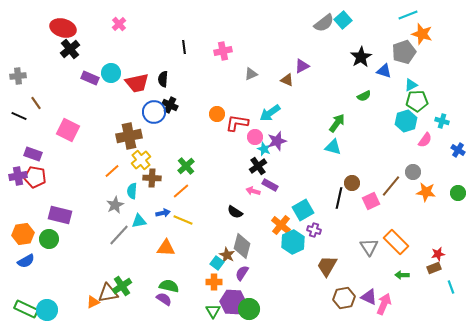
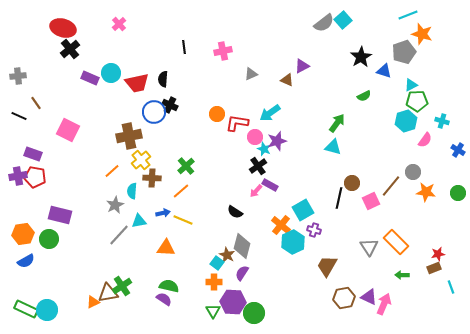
pink arrow at (253, 191): moved 3 px right; rotated 64 degrees counterclockwise
green circle at (249, 309): moved 5 px right, 4 px down
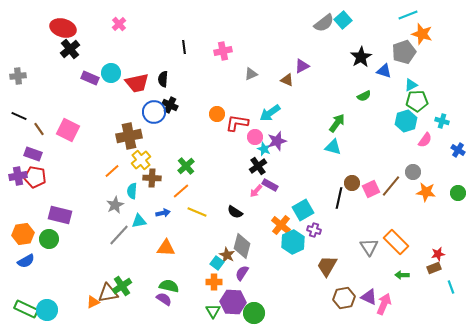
brown line at (36, 103): moved 3 px right, 26 px down
pink square at (371, 201): moved 12 px up
yellow line at (183, 220): moved 14 px right, 8 px up
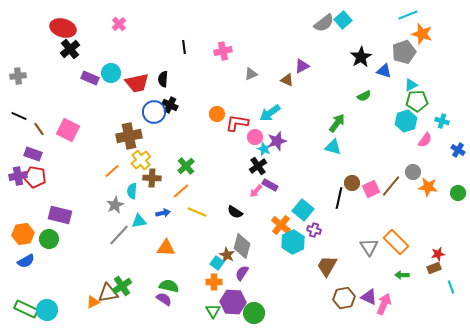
orange star at (426, 192): moved 2 px right, 5 px up
cyan square at (303, 210): rotated 20 degrees counterclockwise
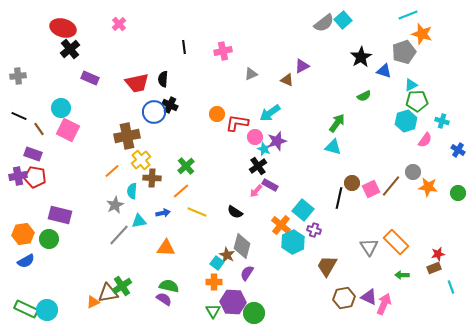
cyan circle at (111, 73): moved 50 px left, 35 px down
brown cross at (129, 136): moved 2 px left
purple semicircle at (242, 273): moved 5 px right
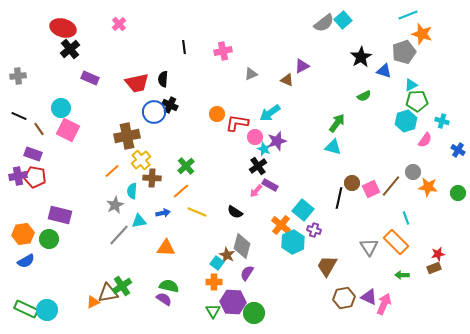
cyan line at (451, 287): moved 45 px left, 69 px up
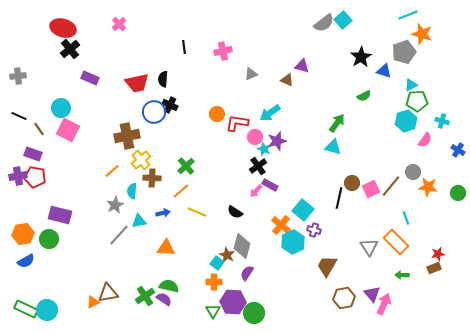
purple triangle at (302, 66): rotated 42 degrees clockwise
green cross at (122, 286): moved 23 px right, 10 px down
purple triangle at (369, 297): moved 3 px right, 3 px up; rotated 24 degrees clockwise
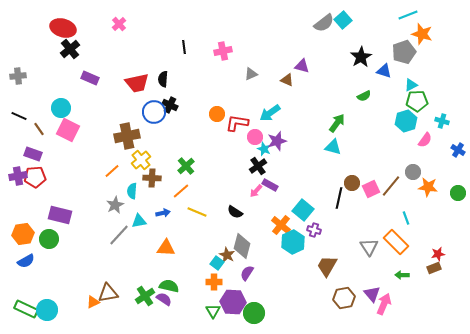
red pentagon at (35, 177): rotated 15 degrees counterclockwise
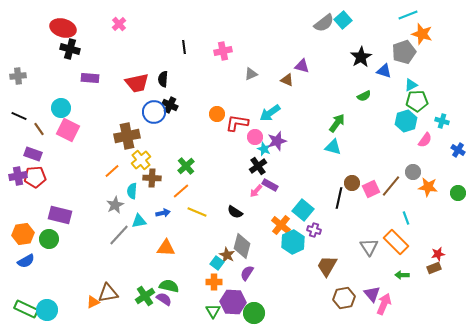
black cross at (70, 49): rotated 36 degrees counterclockwise
purple rectangle at (90, 78): rotated 18 degrees counterclockwise
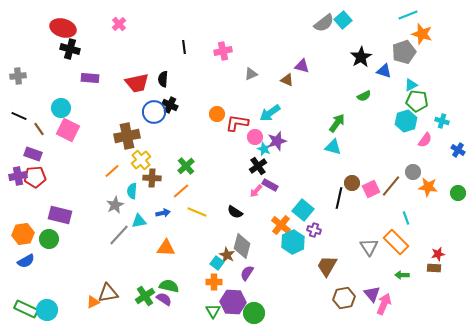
green pentagon at (417, 101): rotated 10 degrees clockwise
brown rectangle at (434, 268): rotated 24 degrees clockwise
